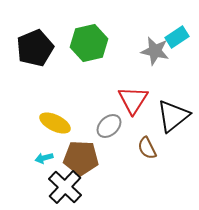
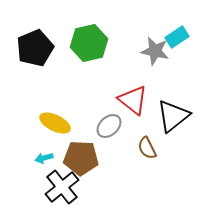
red triangle: rotated 24 degrees counterclockwise
black cross: moved 3 px left; rotated 8 degrees clockwise
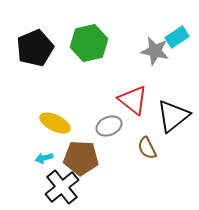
gray ellipse: rotated 20 degrees clockwise
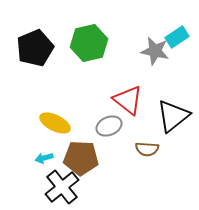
red triangle: moved 5 px left
brown semicircle: moved 1 px down; rotated 60 degrees counterclockwise
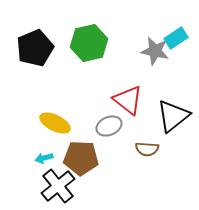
cyan rectangle: moved 1 px left, 1 px down
black cross: moved 4 px left, 1 px up
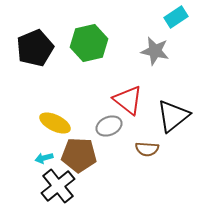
cyan rectangle: moved 21 px up
brown pentagon: moved 2 px left, 3 px up
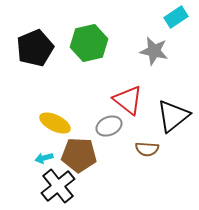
gray star: moved 1 px left
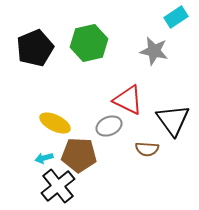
red triangle: rotated 12 degrees counterclockwise
black triangle: moved 4 px down; rotated 27 degrees counterclockwise
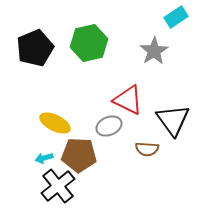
gray star: rotated 28 degrees clockwise
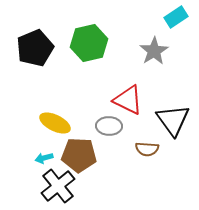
gray ellipse: rotated 25 degrees clockwise
